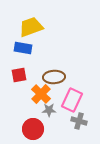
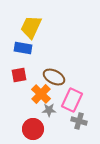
yellow trapezoid: rotated 45 degrees counterclockwise
brown ellipse: rotated 30 degrees clockwise
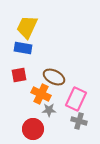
yellow trapezoid: moved 4 px left
orange cross: rotated 18 degrees counterclockwise
pink rectangle: moved 4 px right, 1 px up
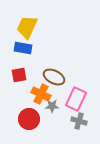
gray star: moved 3 px right, 4 px up
red circle: moved 4 px left, 10 px up
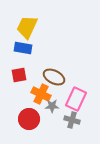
gray cross: moved 7 px left, 1 px up
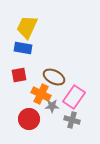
pink rectangle: moved 2 px left, 2 px up; rotated 10 degrees clockwise
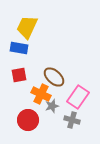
blue rectangle: moved 4 px left
brown ellipse: rotated 15 degrees clockwise
pink rectangle: moved 4 px right
gray star: rotated 16 degrees counterclockwise
red circle: moved 1 px left, 1 px down
